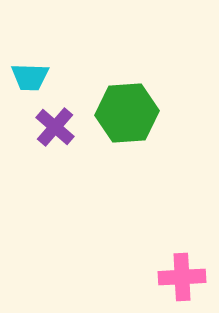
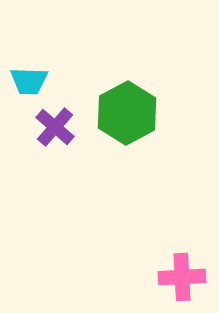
cyan trapezoid: moved 1 px left, 4 px down
green hexagon: rotated 24 degrees counterclockwise
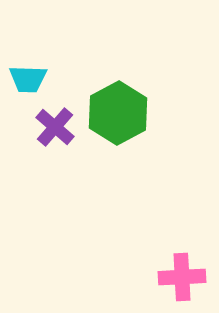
cyan trapezoid: moved 1 px left, 2 px up
green hexagon: moved 9 px left
